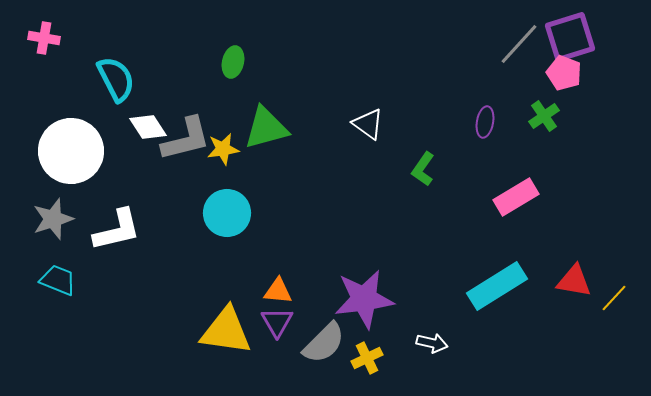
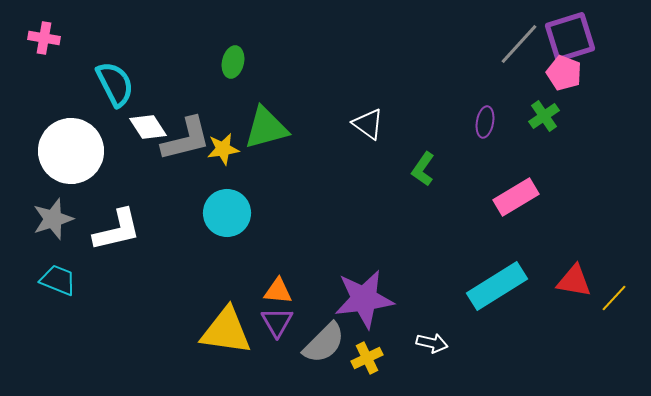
cyan semicircle: moved 1 px left, 5 px down
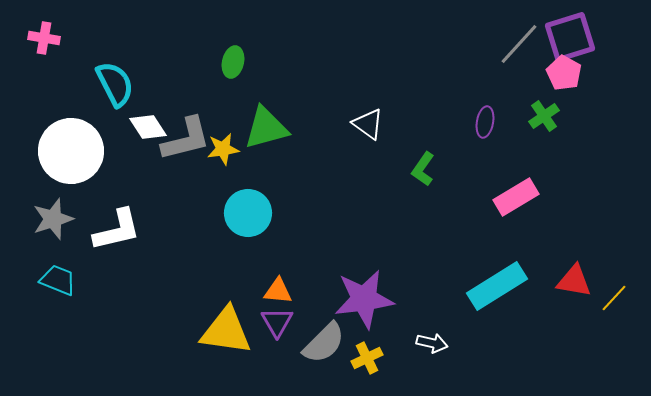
pink pentagon: rotated 8 degrees clockwise
cyan circle: moved 21 px right
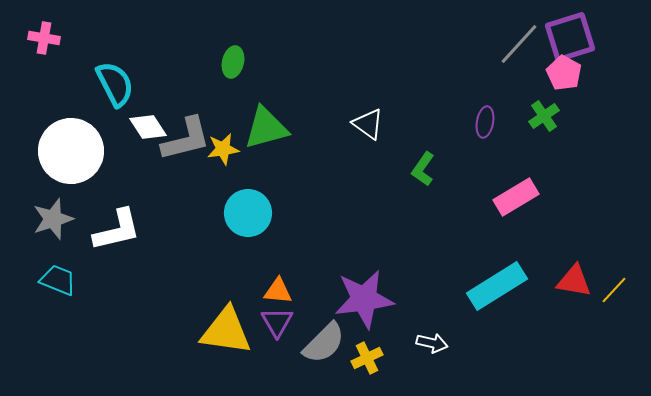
yellow line: moved 8 px up
